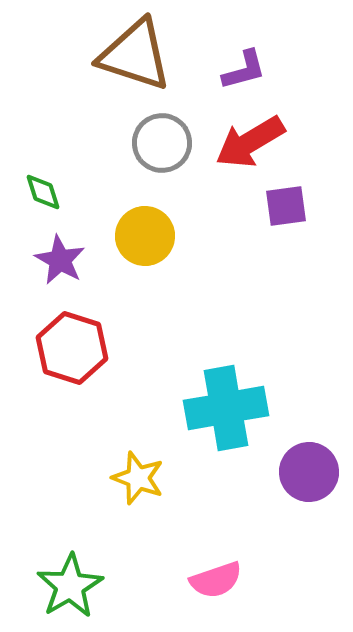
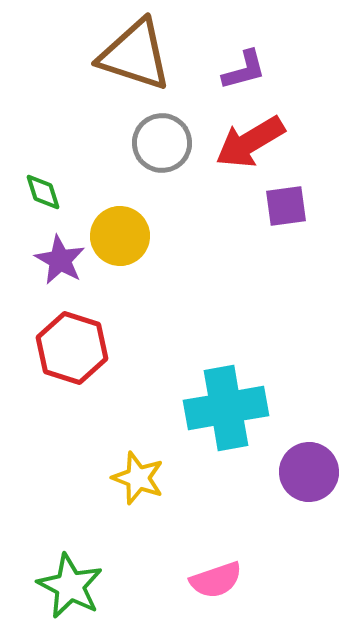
yellow circle: moved 25 px left
green star: rotated 14 degrees counterclockwise
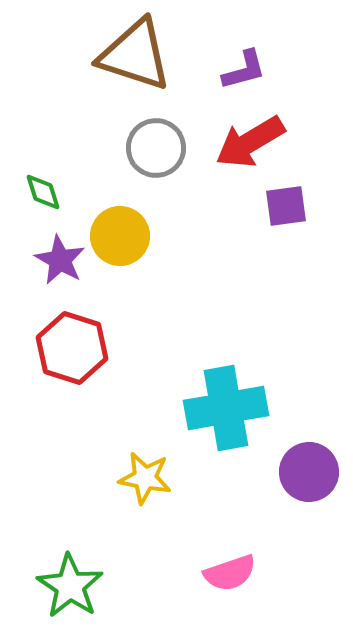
gray circle: moved 6 px left, 5 px down
yellow star: moved 7 px right; rotated 10 degrees counterclockwise
pink semicircle: moved 14 px right, 7 px up
green star: rotated 6 degrees clockwise
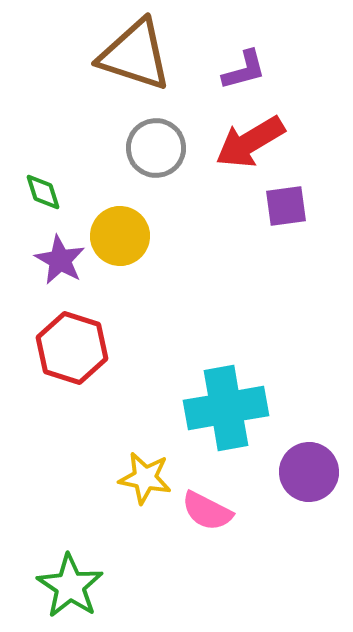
pink semicircle: moved 23 px left, 62 px up; rotated 46 degrees clockwise
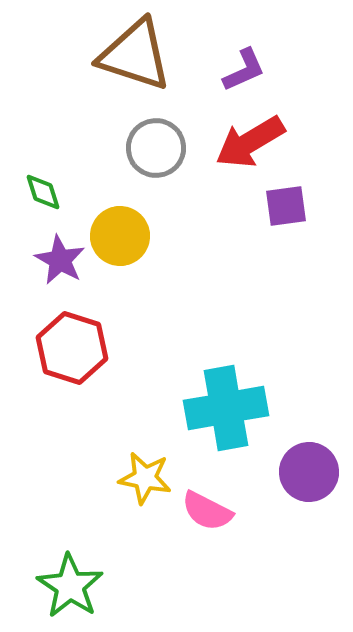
purple L-shape: rotated 9 degrees counterclockwise
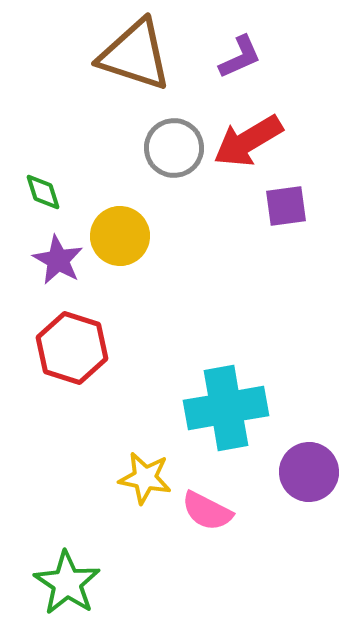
purple L-shape: moved 4 px left, 13 px up
red arrow: moved 2 px left, 1 px up
gray circle: moved 18 px right
purple star: moved 2 px left
green star: moved 3 px left, 3 px up
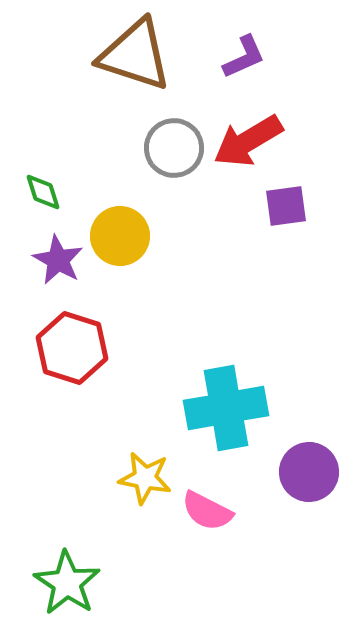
purple L-shape: moved 4 px right
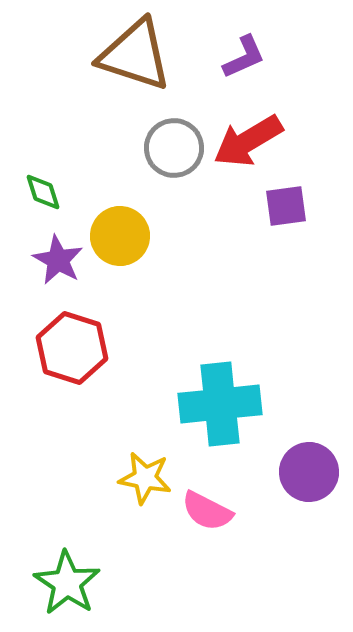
cyan cross: moved 6 px left, 4 px up; rotated 4 degrees clockwise
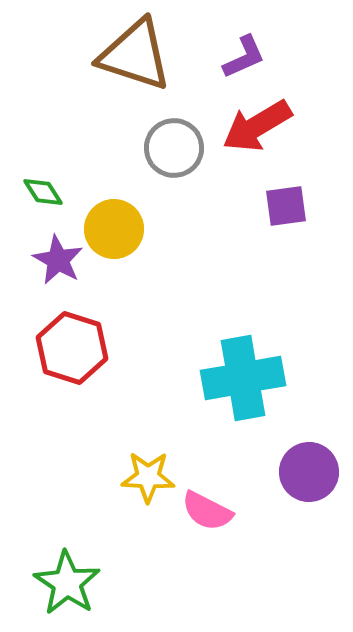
red arrow: moved 9 px right, 15 px up
green diamond: rotated 15 degrees counterclockwise
yellow circle: moved 6 px left, 7 px up
cyan cross: moved 23 px right, 26 px up; rotated 4 degrees counterclockwise
yellow star: moved 3 px right, 1 px up; rotated 8 degrees counterclockwise
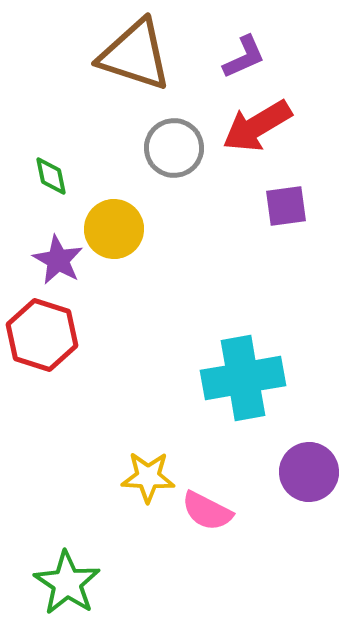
green diamond: moved 8 px right, 16 px up; rotated 21 degrees clockwise
red hexagon: moved 30 px left, 13 px up
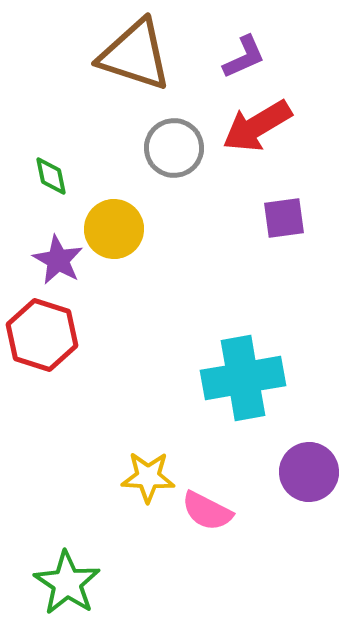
purple square: moved 2 px left, 12 px down
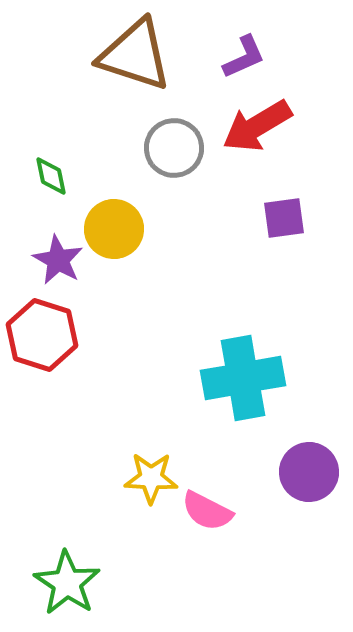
yellow star: moved 3 px right, 1 px down
